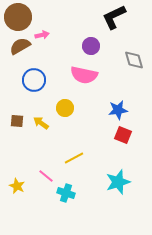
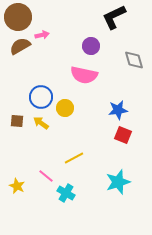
blue circle: moved 7 px right, 17 px down
cyan cross: rotated 12 degrees clockwise
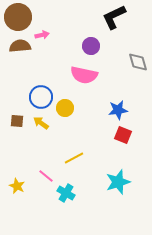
brown semicircle: rotated 25 degrees clockwise
gray diamond: moved 4 px right, 2 px down
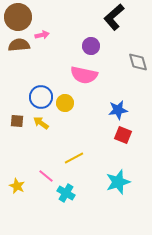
black L-shape: rotated 16 degrees counterclockwise
brown semicircle: moved 1 px left, 1 px up
yellow circle: moved 5 px up
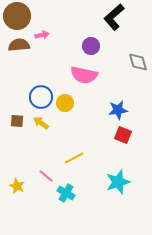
brown circle: moved 1 px left, 1 px up
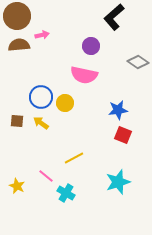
gray diamond: rotated 40 degrees counterclockwise
